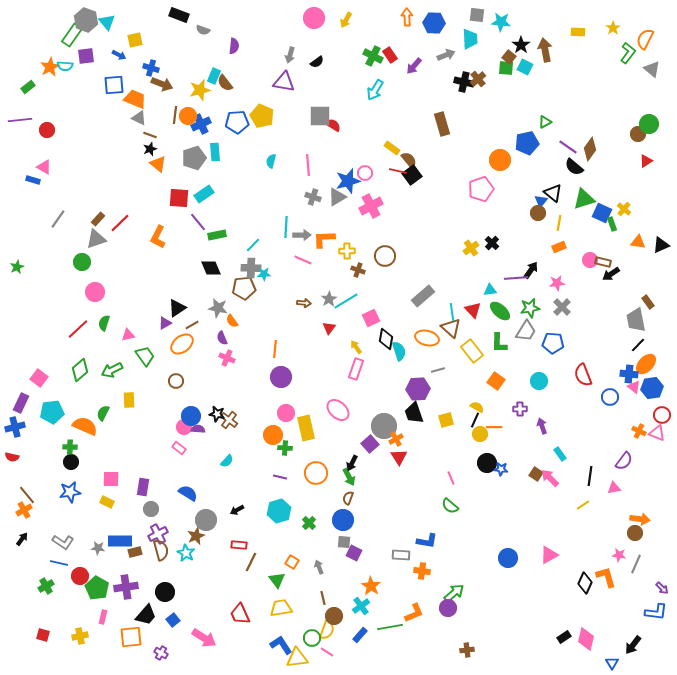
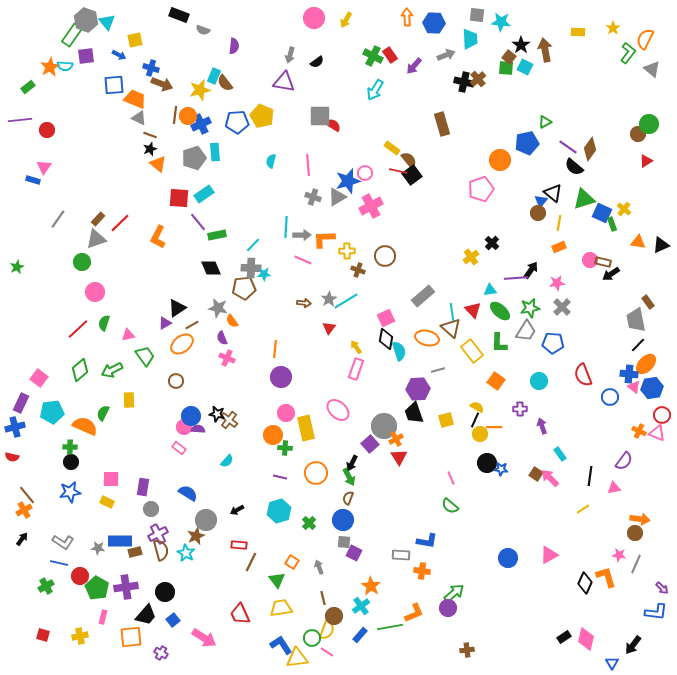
pink triangle at (44, 167): rotated 35 degrees clockwise
yellow cross at (471, 248): moved 9 px down
pink square at (371, 318): moved 15 px right
yellow line at (583, 505): moved 4 px down
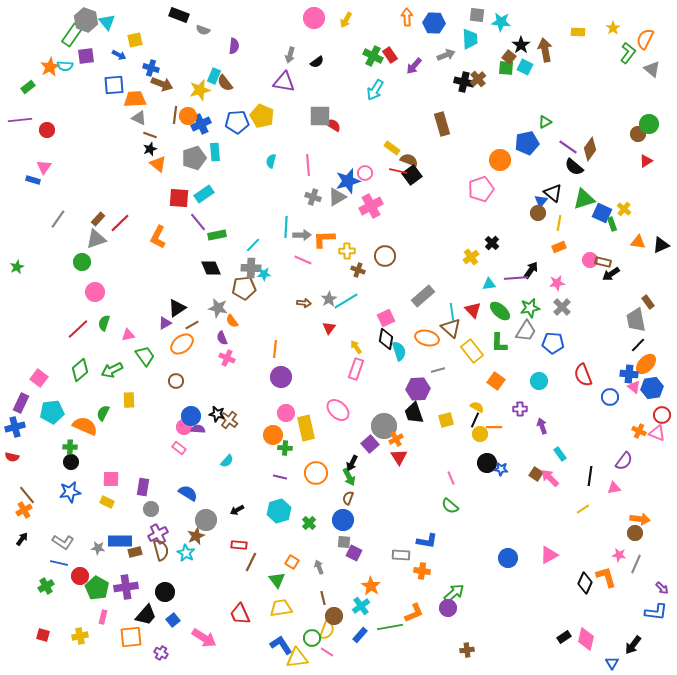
orange trapezoid at (135, 99): rotated 25 degrees counterclockwise
brown semicircle at (409, 160): rotated 30 degrees counterclockwise
cyan triangle at (490, 290): moved 1 px left, 6 px up
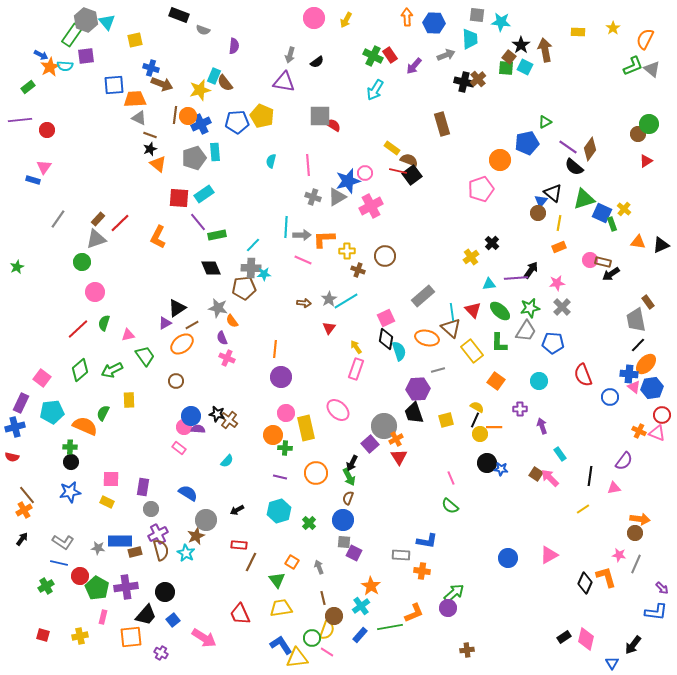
green L-shape at (628, 53): moved 5 px right, 13 px down; rotated 30 degrees clockwise
blue arrow at (119, 55): moved 78 px left
pink square at (39, 378): moved 3 px right
